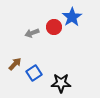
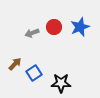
blue star: moved 8 px right, 10 px down; rotated 12 degrees clockwise
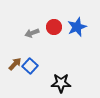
blue star: moved 3 px left
blue square: moved 4 px left, 7 px up; rotated 14 degrees counterclockwise
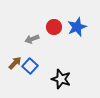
gray arrow: moved 6 px down
brown arrow: moved 1 px up
black star: moved 4 px up; rotated 18 degrees clockwise
